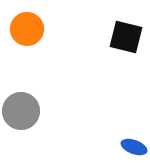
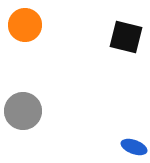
orange circle: moved 2 px left, 4 px up
gray circle: moved 2 px right
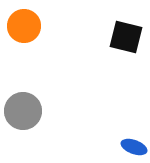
orange circle: moved 1 px left, 1 px down
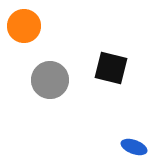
black square: moved 15 px left, 31 px down
gray circle: moved 27 px right, 31 px up
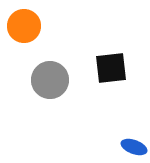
black square: rotated 20 degrees counterclockwise
